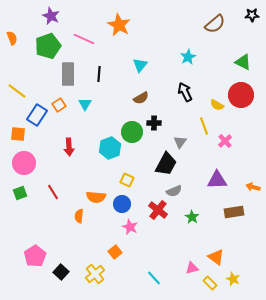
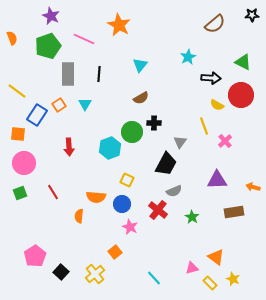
black arrow at (185, 92): moved 26 px right, 14 px up; rotated 120 degrees clockwise
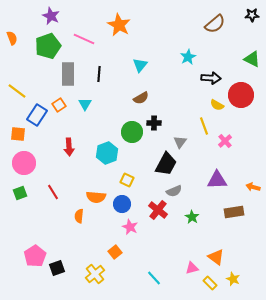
green triangle at (243, 62): moved 9 px right, 3 px up
cyan hexagon at (110, 148): moved 3 px left, 5 px down
black square at (61, 272): moved 4 px left, 4 px up; rotated 28 degrees clockwise
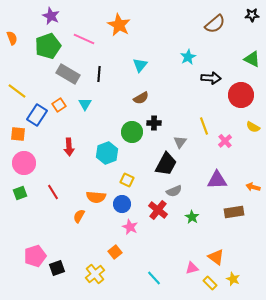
gray rectangle at (68, 74): rotated 60 degrees counterclockwise
yellow semicircle at (217, 105): moved 36 px right, 22 px down
orange semicircle at (79, 216): rotated 24 degrees clockwise
pink pentagon at (35, 256): rotated 15 degrees clockwise
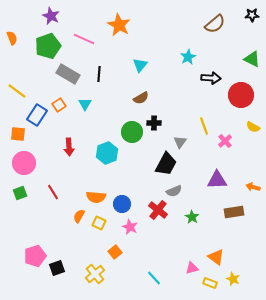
yellow square at (127, 180): moved 28 px left, 43 px down
yellow rectangle at (210, 283): rotated 24 degrees counterclockwise
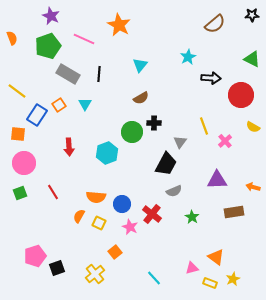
red cross at (158, 210): moved 6 px left, 4 px down
yellow star at (233, 279): rotated 24 degrees clockwise
